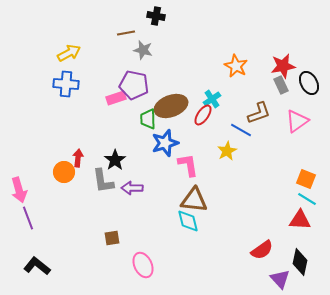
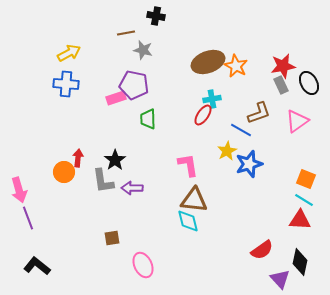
cyan cross: rotated 24 degrees clockwise
brown ellipse: moved 37 px right, 44 px up
blue star: moved 84 px right, 21 px down
cyan line: moved 3 px left, 1 px down
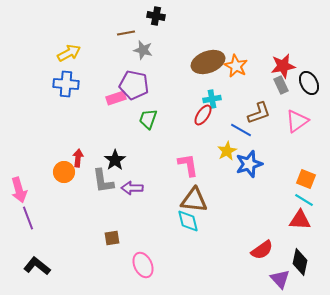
green trapezoid: rotated 20 degrees clockwise
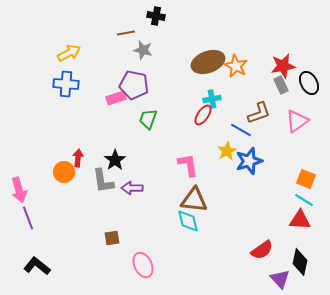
blue star: moved 3 px up
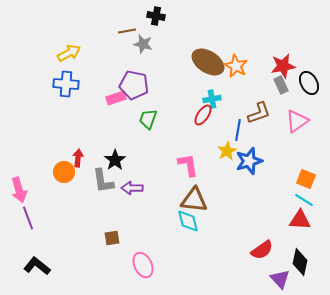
brown line: moved 1 px right, 2 px up
gray star: moved 6 px up
brown ellipse: rotated 52 degrees clockwise
blue line: moved 3 px left; rotated 70 degrees clockwise
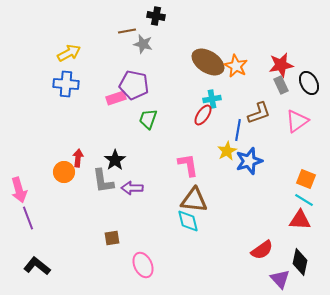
red star: moved 2 px left, 1 px up
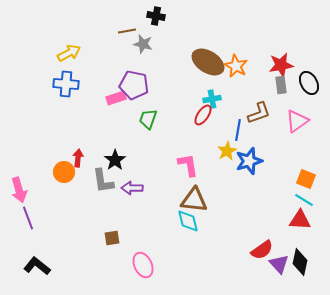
gray rectangle: rotated 18 degrees clockwise
purple triangle: moved 1 px left, 15 px up
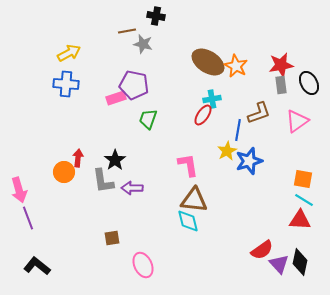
orange square: moved 3 px left; rotated 12 degrees counterclockwise
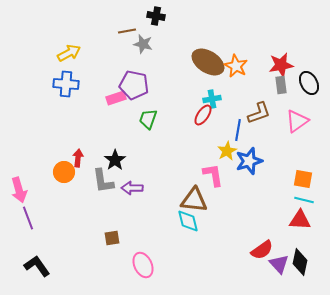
pink L-shape: moved 25 px right, 10 px down
cyan line: rotated 18 degrees counterclockwise
black L-shape: rotated 16 degrees clockwise
